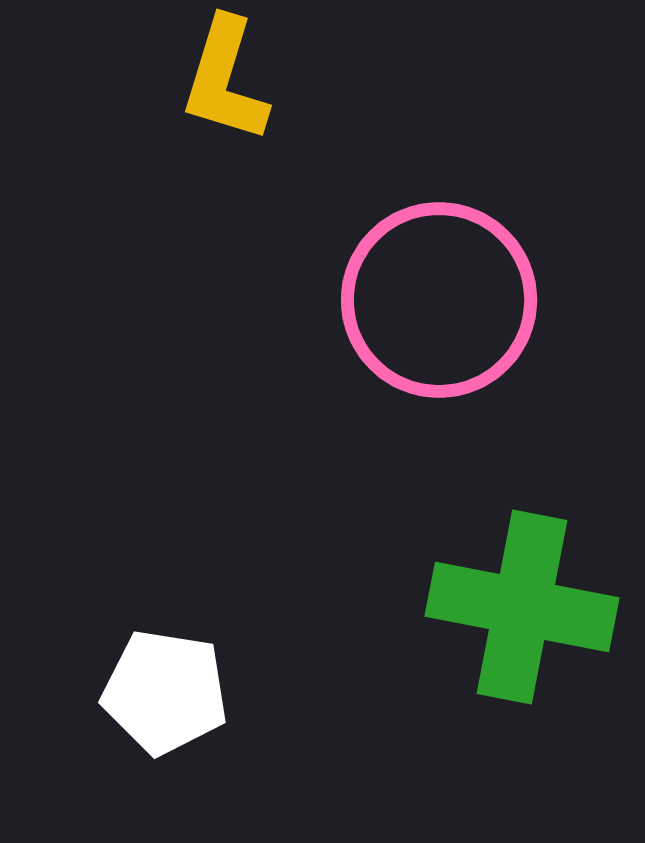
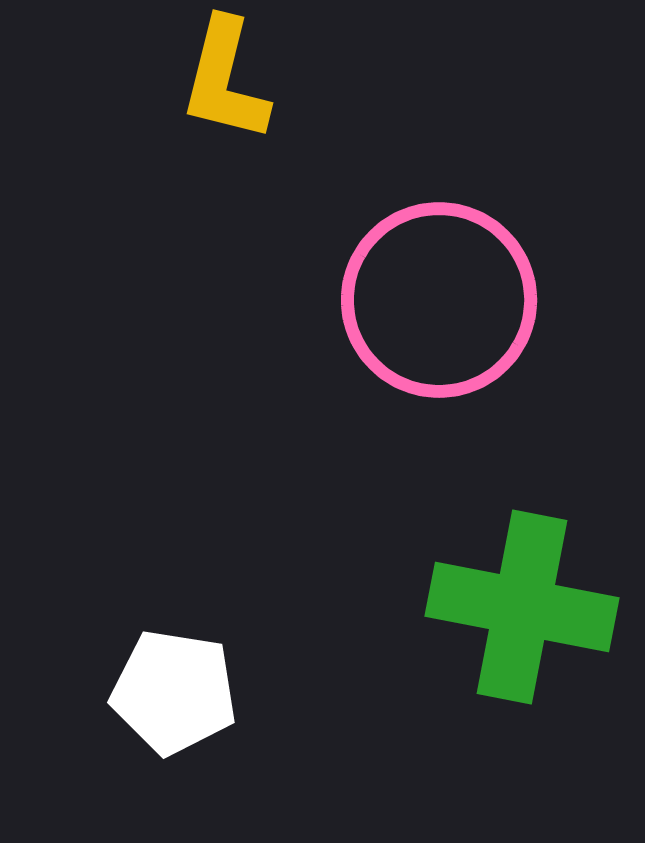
yellow L-shape: rotated 3 degrees counterclockwise
white pentagon: moved 9 px right
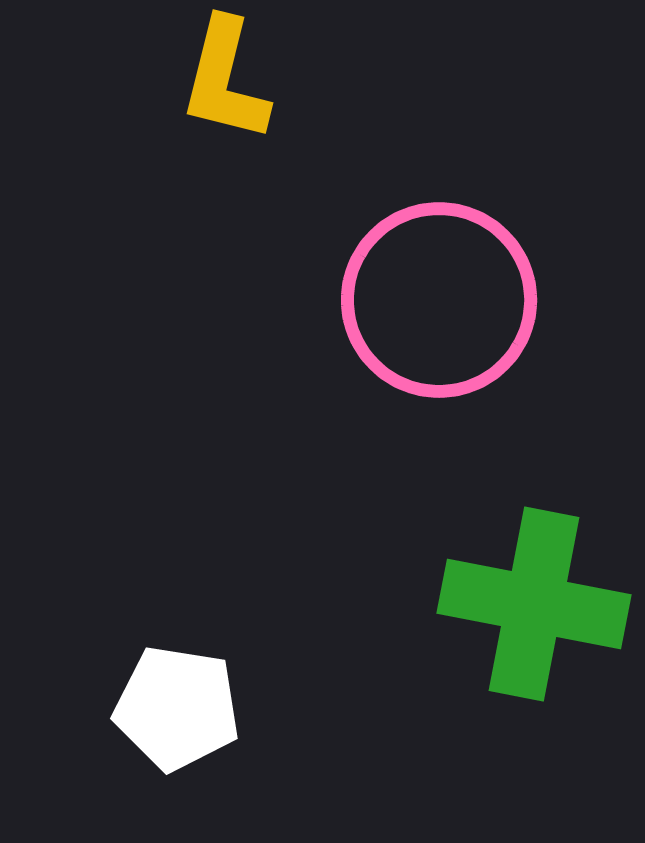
green cross: moved 12 px right, 3 px up
white pentagon: moved 3 px right, 16 px down
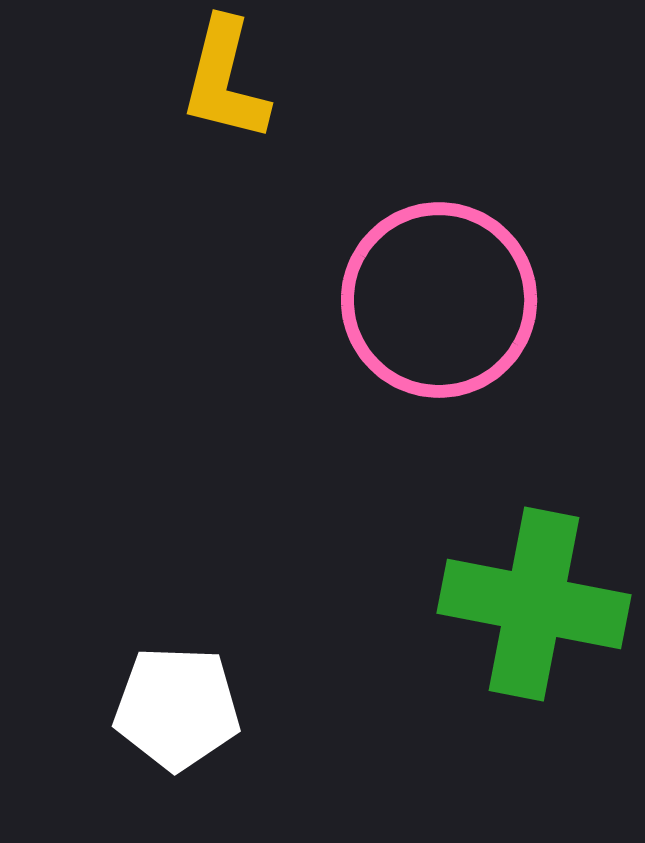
white pentagon: rotated 7 degrees counterclockwise
